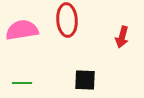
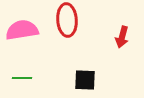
green line: moved 5 px up
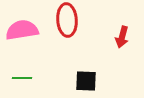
black square: moved 1 px right, 1 px down
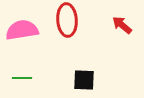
red arrow: moved 12 px up; rotated 115 degrees clockwise
black square: moved 2 px left, 1 px up
